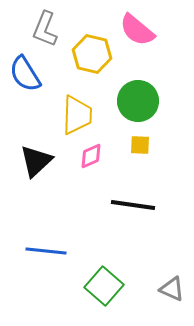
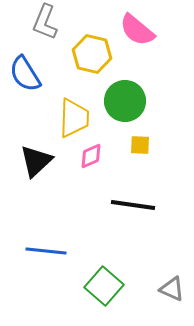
gray L-shape: moved 7 px up
green circle: moved 13 px left
yellow trapezoid: moved 3 px left, 3 px down
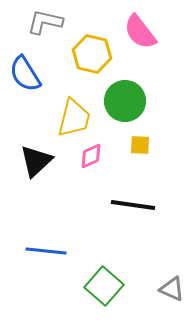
gray L-shape: rotated 81 degrees clockwise
pink semicircle: moved 3 px right, 2 px down; rotated 12 degrees clockwise
yellow trapezoid: rotated 12 degrees clockwise
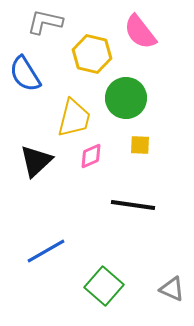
green circle: moved 1 px right, 3 px up
blue line: rotated 36 degrees counterclockwise
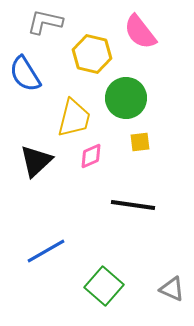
yellow square: moved 3 px up; rotated 10 degrees counterclockwise
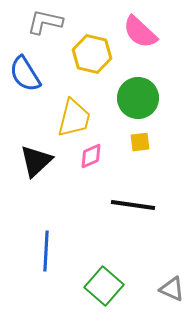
pink semicircle: rotated 9 degrees counterclockwise
green circle: moved 12 px right
blue line: rotated 57 degrees counterclockwise
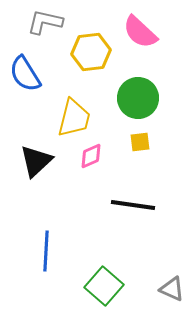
yellow hexagon: moved 1 px left, 2 px up; rotated 21 degrees counterclockwise
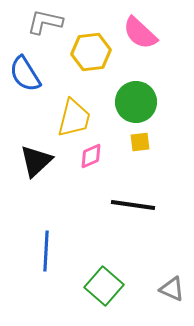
pink semicircle: moved 1 px down
green circle: moved 2 px left, 4 px down
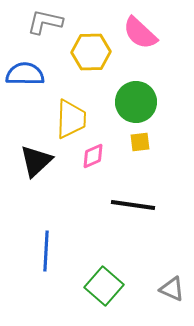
yellow hexagon: rotated 6 degrees clockwise
blue semicircle: rotated 123 degrees clockwise
yellow trapezoid: moved 3 px left, 1 px down; rotated 12 degrees counterclockwise
pink diamond: moved 2 px right
